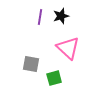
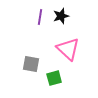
pink triangle: moved 1 px down
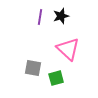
gray square: moved 2 px right, 4 px down
green square: moved 2 px right
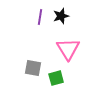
pink triangle: rotated 15 degrees clockwise
